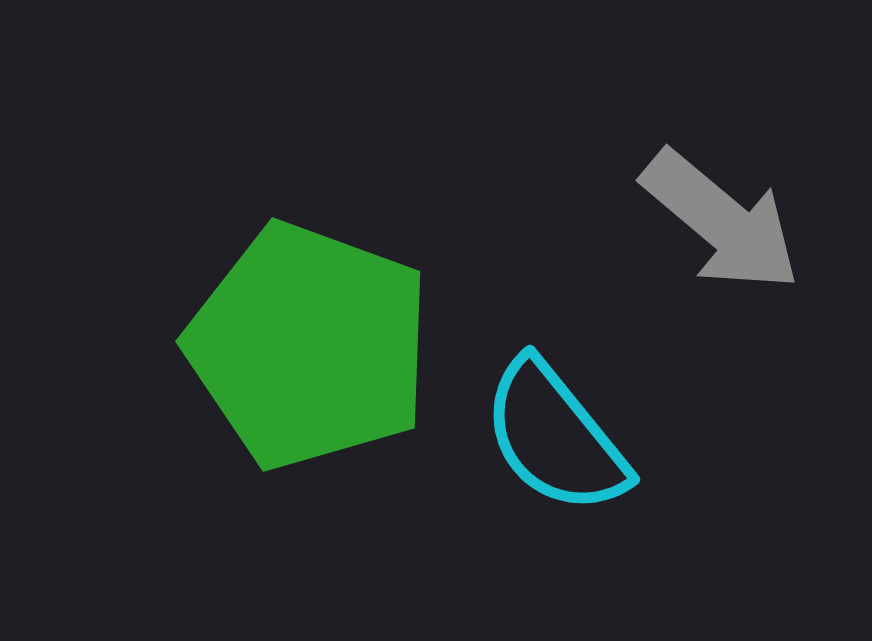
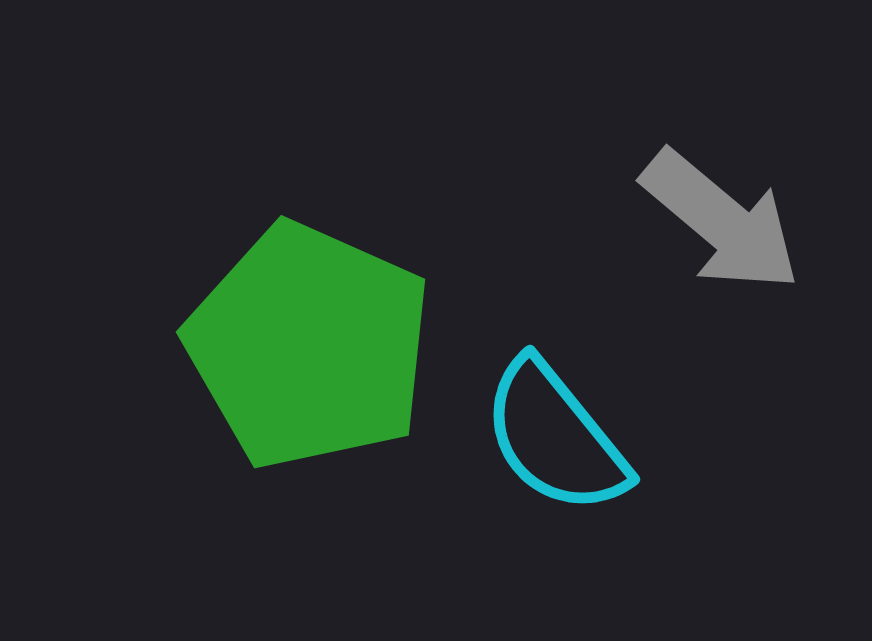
green pentagon: rotated 4 degrees clockwise
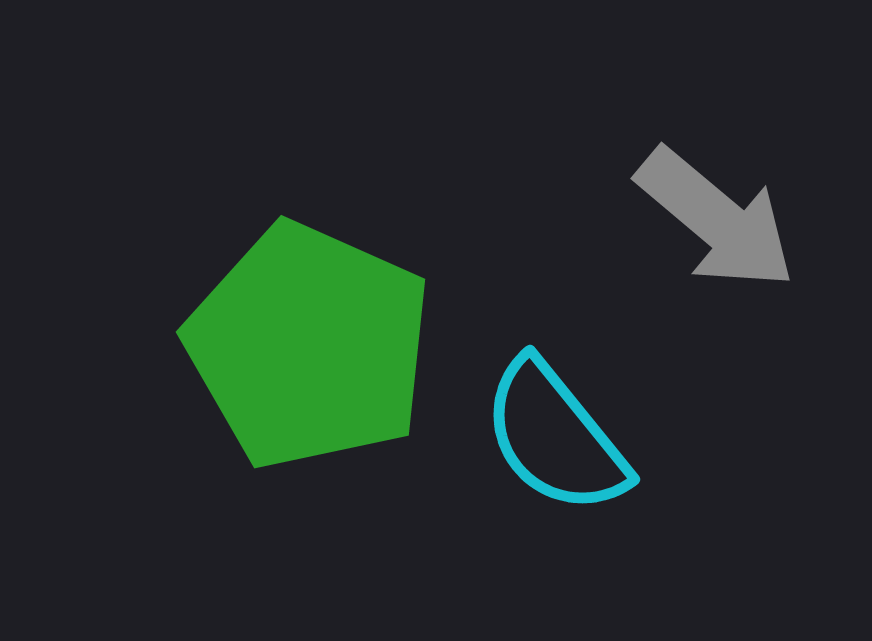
gray arrow: moved 5 px left, 2 px up
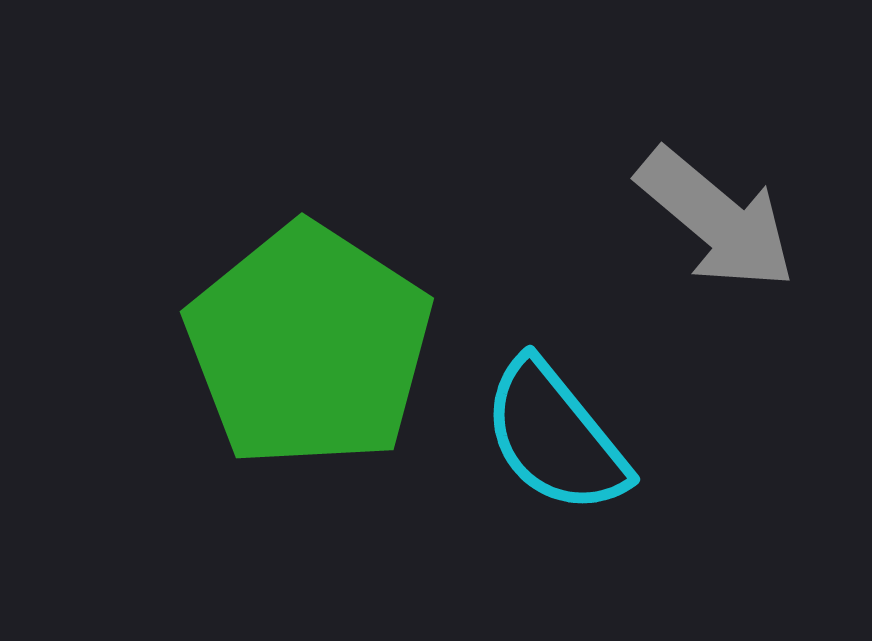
green pentagon: rotated 9 degrees clockwise
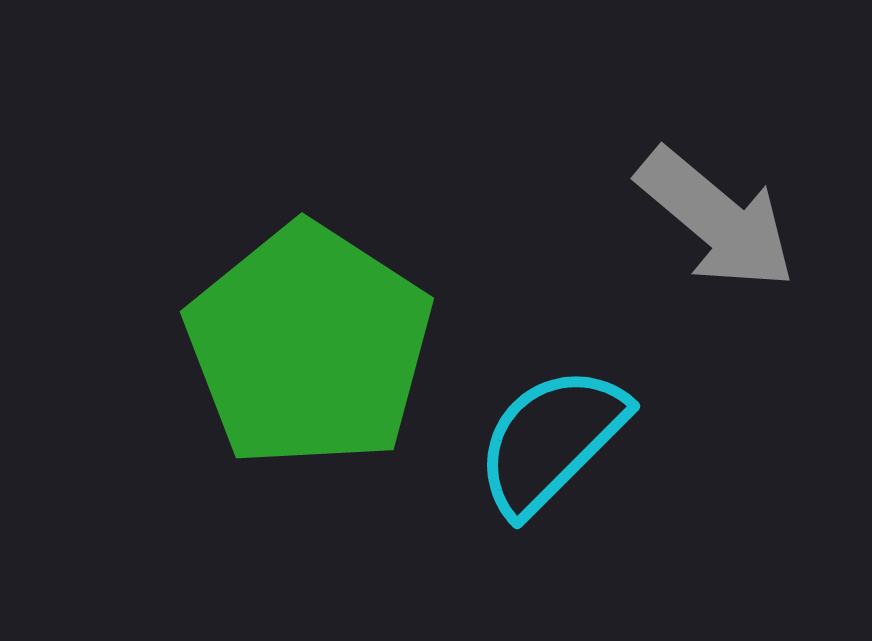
cyan semicircle: moved 4 px left, 3 px down; rotated 84 degrees clockwise
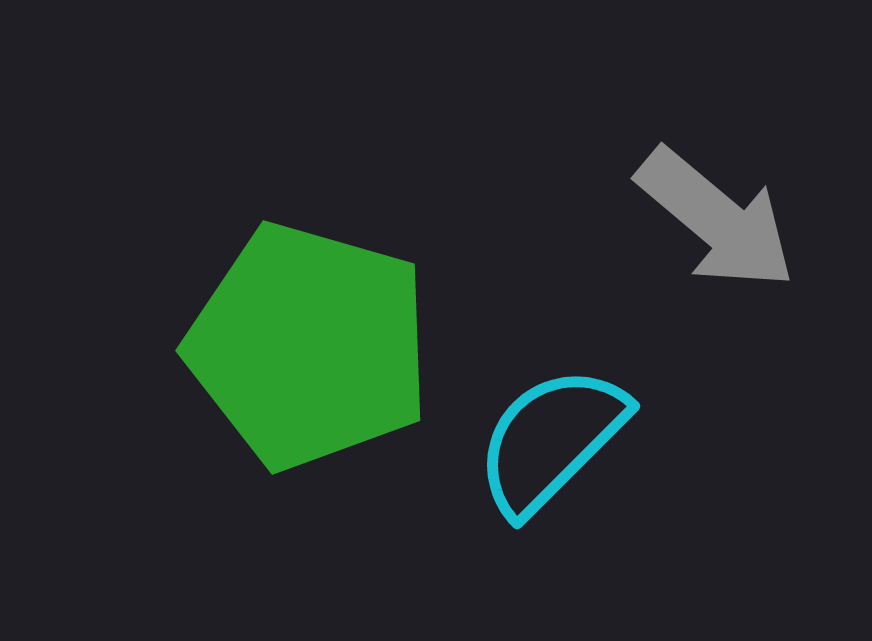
green pentagon: rotated 17 degrees counterclockwise
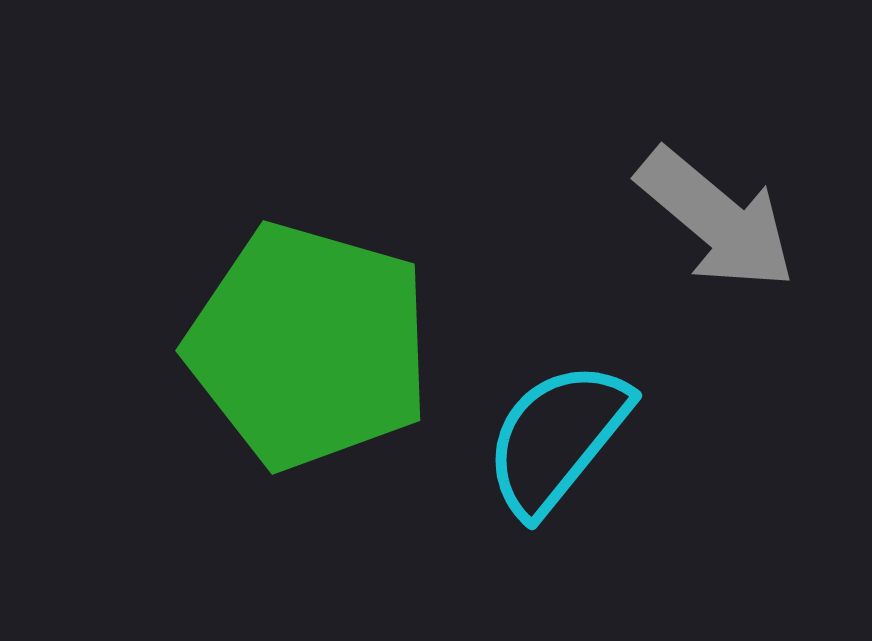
cyan semicircle: moved 6 px right, 2 px up; rotated 6 degrees counterclockwise
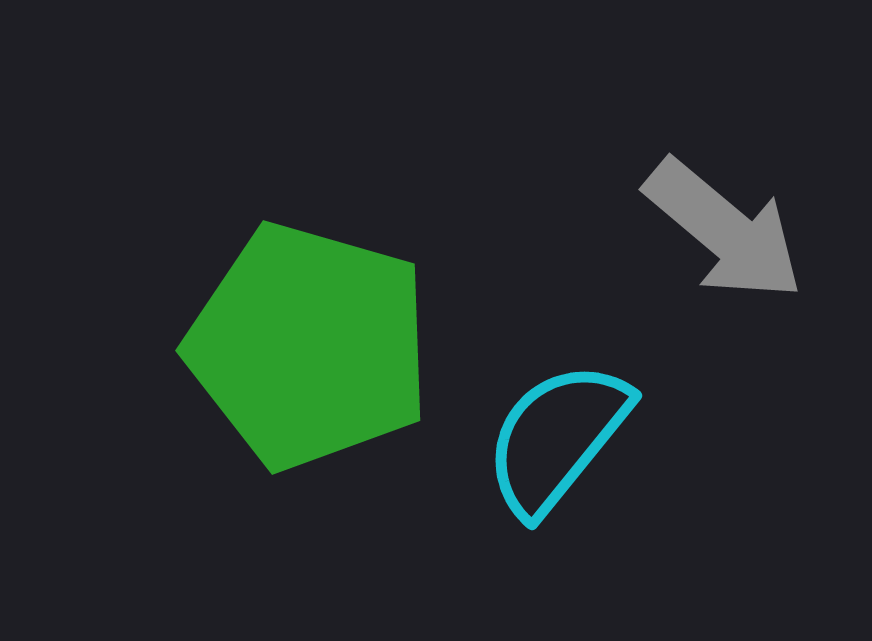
gray arrow: moved 8 px right, 11 px down
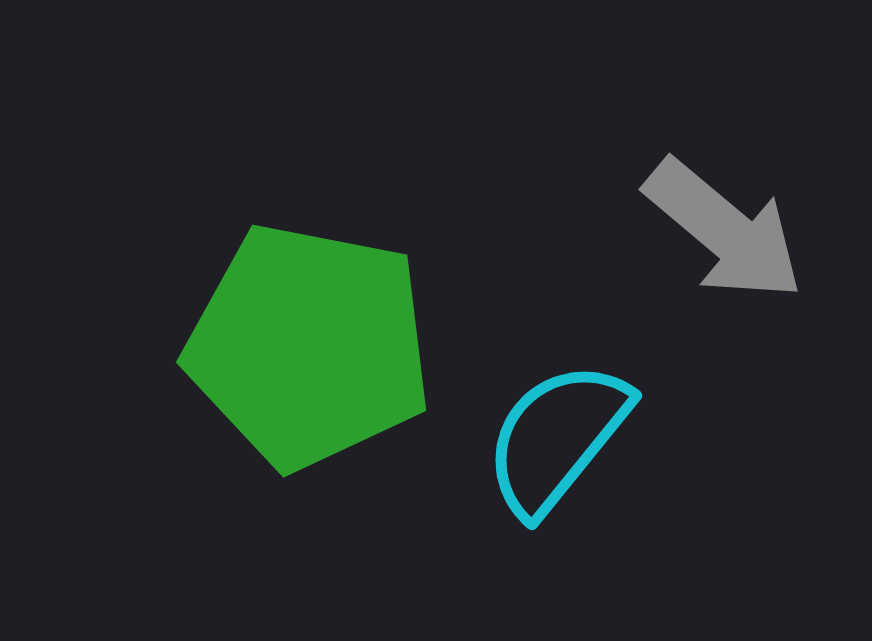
green pentagon: rotated 5 degrees counterclockwise
